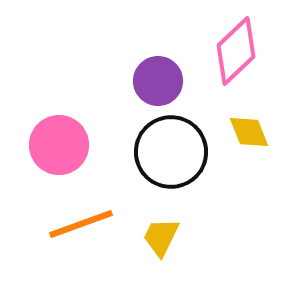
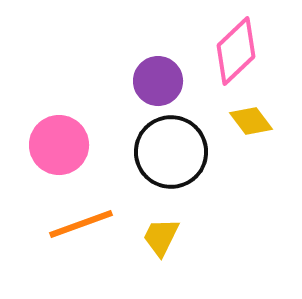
yellow diamond: moved 2 px right, 11 px up; rotated 15 degrees counterclockwise
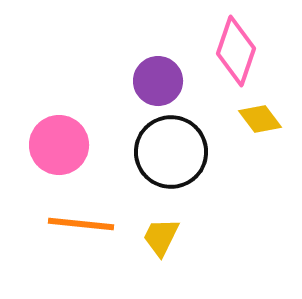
pink diamond: rotated 28 degrees counterclockwise
yellow diamond: moved 9 px right, 2 px up
orange line: rotated 26 degrees clockwise
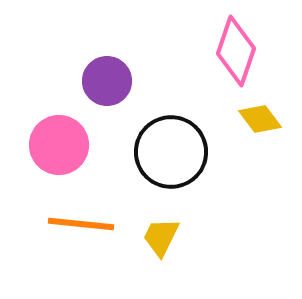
purple circle: moved 51 px left
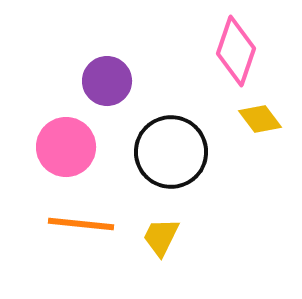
pink circle: moved 7 px right, 2 px down
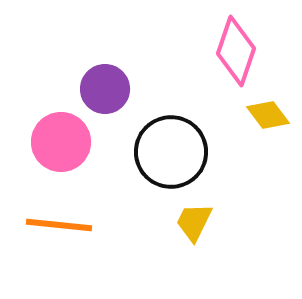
purple circle: moved 2 px left, 8 px down
yellow diamond: moved 8 px right, 4 px up
pink circle: moved 5 px left, 5 px up
orange line: moved 22 px left, 1 px down
yellow trapezoid: moved 33 px right, 15 px up
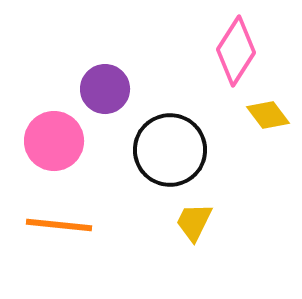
pink diamond: rotated 14 degrees clockwise
pink circle: moved 7 px left, 1 px up
black circle: moved 1 px left, 2 px up
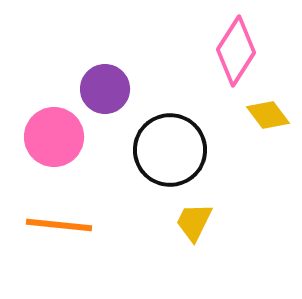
pink circle: moved 4 px up
